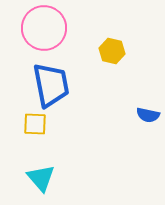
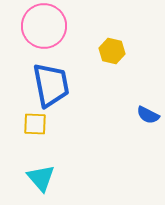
pink circle: moved 2 px up
blue semicircle: rotated 15 degrees clockwise
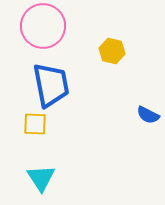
pink circle: moved 1 px left
cyan triangle: rotated 8 degrees clockwise
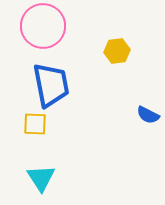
yellow hexagon: moved 5 px right; rotated 20 degrees counterclockwise
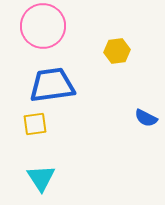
blue trapezoid: moved 1 px right; rotated 87 degrees counterclockwise
blue semicircle: moved 2 px left, 3 px down
yellow square: rotated 10 degrees counterclockwise
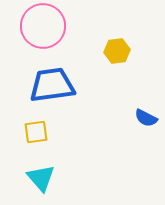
yellow square: moved 1 px right, 8 px down
cyan triangle: rotated 8 degrees counterclockwise
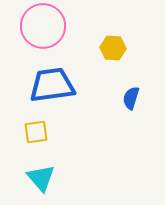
yellow hexagon: moved 4 px left, 3 px up; rotated 10 degrees clockwise
blue semicircle: moved 15 px left, 20 px up; rotated 80 degrees clockwise
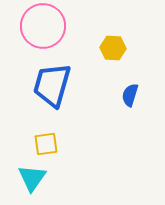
blue trapezoid: rotated 66 degrees counterclockwise
blue semicircle: moved 1 px left, 3 px up
yellow square: moved 10 px right, 12 px down
cyan triangle: moved 9 px left; rotated 16 degrees clockwise
